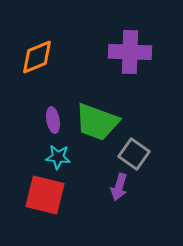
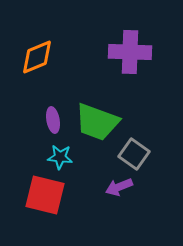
cyan star: moved 2 px right
purple arrow: rotated 52 degrees clockwise
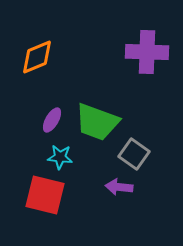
purple cross: moved 17 px right
purple ellipse: moved 1 px left; rotated 40 degrees clockwise
purple arrow: rotated 28 degrees clockwise
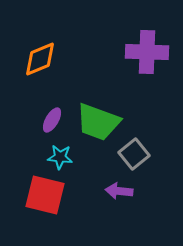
orange diamond: moved 3 px right, 2 px down
green trapezoid: moved 1 px right
gray square: rotated 16 degrees clockwise
purple arrow: moved 4 px down
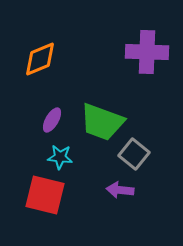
green trapezoid: moved 4 px right
gray square: rotated 12 degrees counterclockwise
purple arrow: moved 1 px right, 1 px up
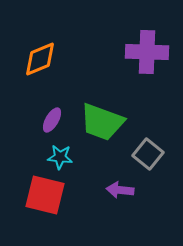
gray square: moved 14 px right
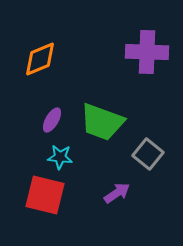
purple arrow: moved 3 px left, 3 px down; rotated 140 degrees clockwise
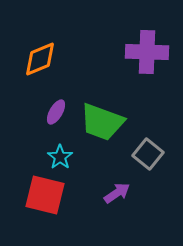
purple ellipse: moved 4 px right, 8 px up
cyan star: rotated 30 degrees clockwise
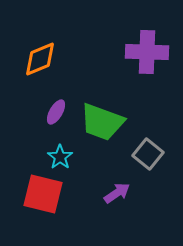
red square: moved 2 px left, 1 px up
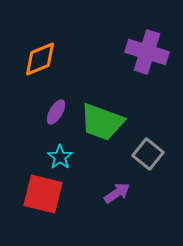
purple cross: rotated 15 degrees clockwise
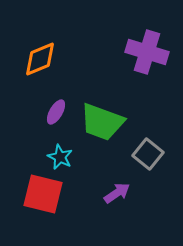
cyan star: rotated 10 degrees counterclockwise
